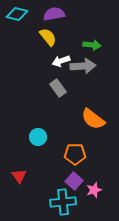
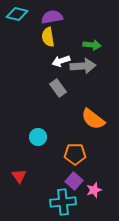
purple semicircle: moved 2 px left, 3 px down
yellow semicircle: rotated 150 degrees counterclockwise
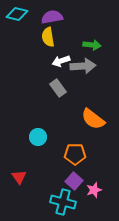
red triangle: moved 1 px down
cyan cross: rotated 20 degrees clockwise
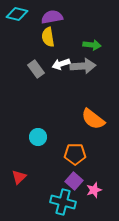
white arrow: moved 3 px down
gray rectangle: moved 22 px left, 19 px up
red triangle: rotated 21 degrees clockwise
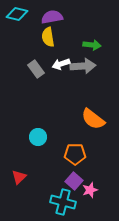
pink star: moved 4 px left
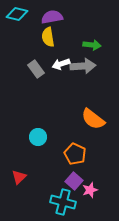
orange pentagon: rotated 25 degrees clockwise
